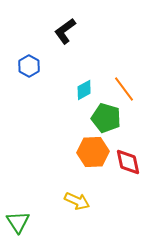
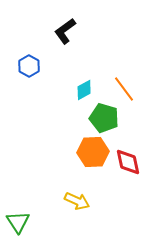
green pentagon: moved 2 px left
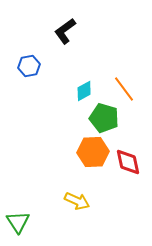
blue hexagon: rotated 20 degrees clockwise
cyan diamond: moved 1 px down
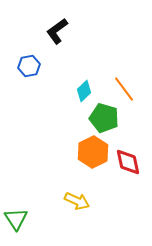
black L-shape: moved 8 px left
cyan diamond: rotated 15 degrees counterclockwise
orange hexagon: rotated 24 degrees counterclockwise
green triangle: moved 2 px left, 3 px up
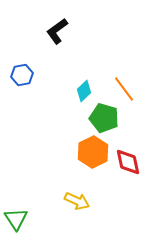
blue hexagon: moved 7 px left, 9 px down
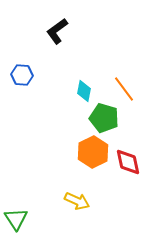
blue hexagon: rotated 15 degrees clockwise
cyan diamond: rotated 35 degrees counterclockwise
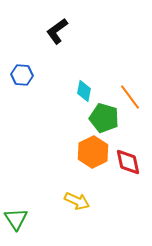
orange line: moved 6 px right, 8 px down
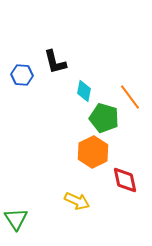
black L-shape: moved 2 px left, 31 px down; rotated 68 degrees counterclockwise
red diamond: moved 3 px left, 18 px down
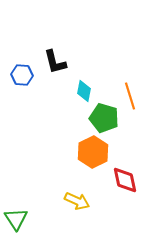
orange line: moved 1 px up; rotated 20 degrees clockwise
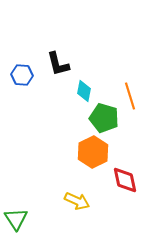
black L-shape: moved 3 px right, 2 px down
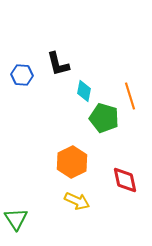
orange hexagon: moved 21 px left, 10 px down
